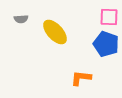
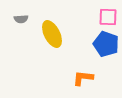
pink square: moved 1 px left
yellow ellipse: moved 3 px left, 2 px down; rotated 16 degrees clockwise
orange L-shape: moved 2 px right
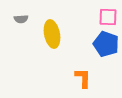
yellow ellipse: rotated 16 degrees clockwise
orange L-shape: rotated 85 degrees clockwise
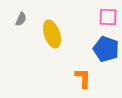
gray semicircle: rotated 64 degrees counterclockwise
yellow ellipse: rotated 8 degrees counterclockwise
blue pentagon: moved 5 px down
